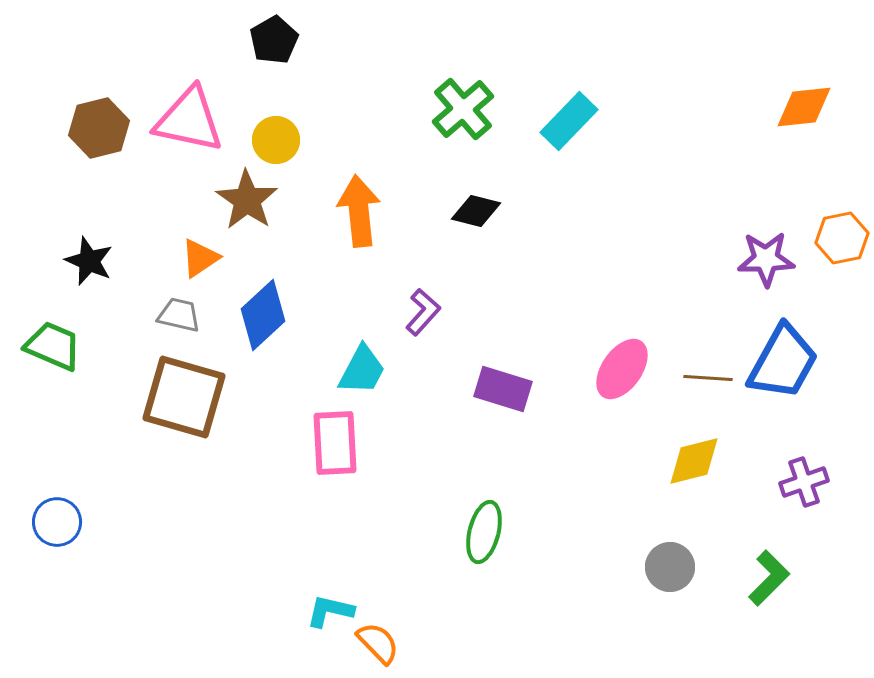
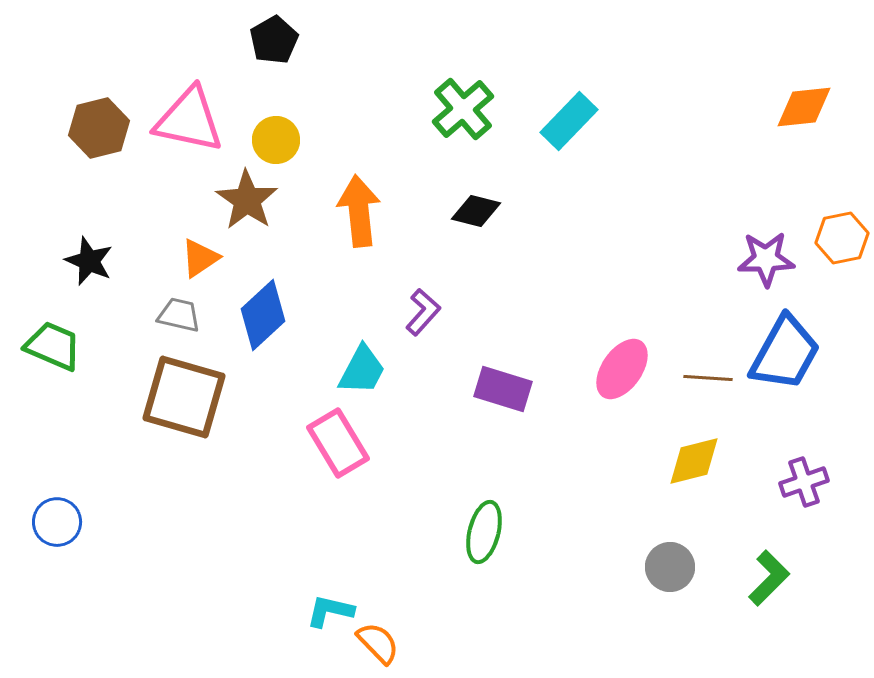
blue trapezoid: moved 2 px right, 9 px up
pink rectangle: moved 3 px right; rotated 28 degrees counterclockwise
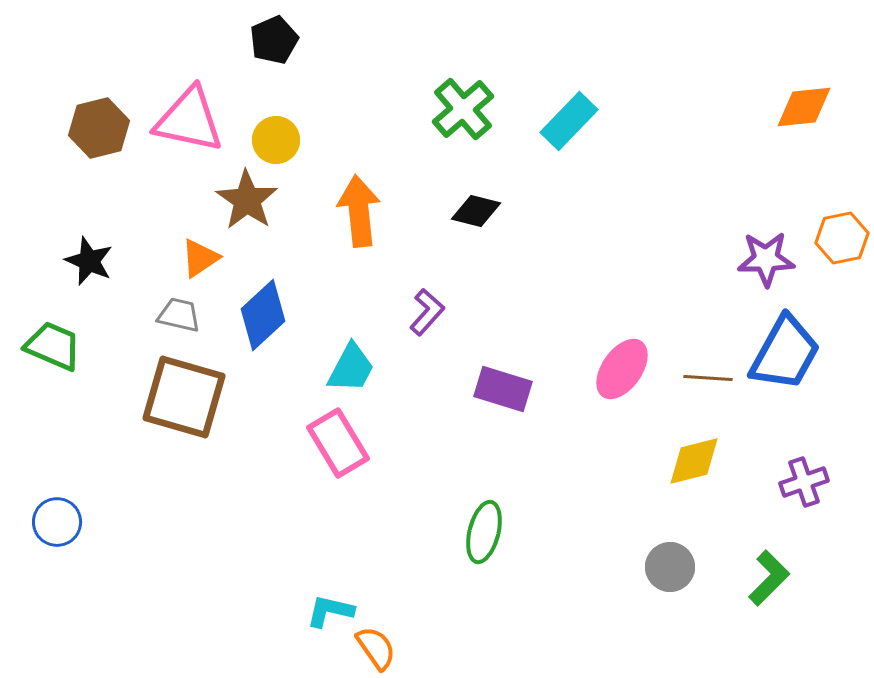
black pentagon: rotated 6 degrees clockwise
purple L-shape: moved 4 px right
cyan trapezoid: moved 11 px left, 2 px up
orange semicircle: moved 2 px left, 5 px down; rotated 9 degrees clockwise
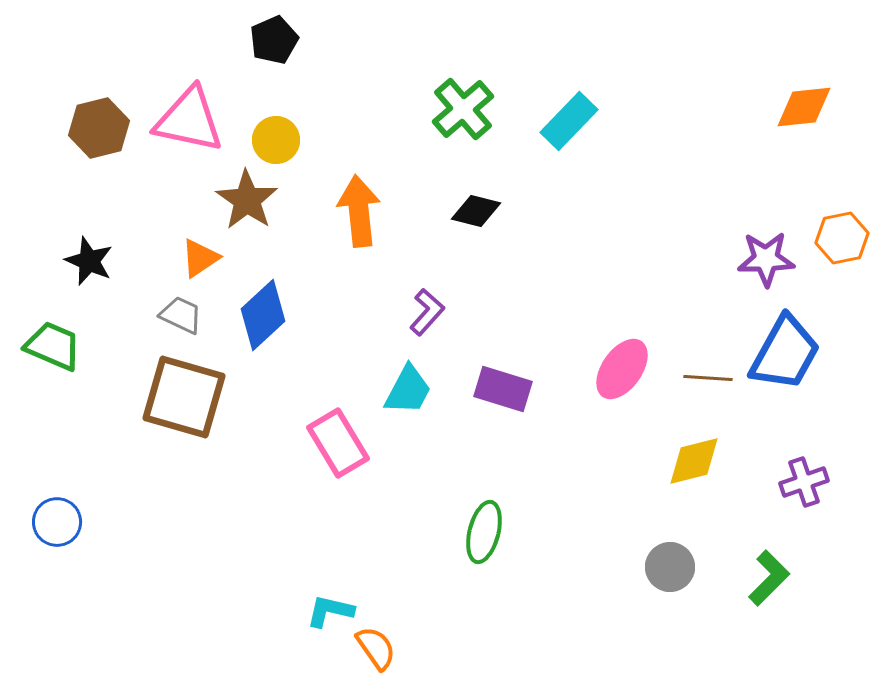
gray trapezoid: moved 2 px right; rotated 12 degrees clockwise
cyan trapezoid: moved 57 px right, 22 px down
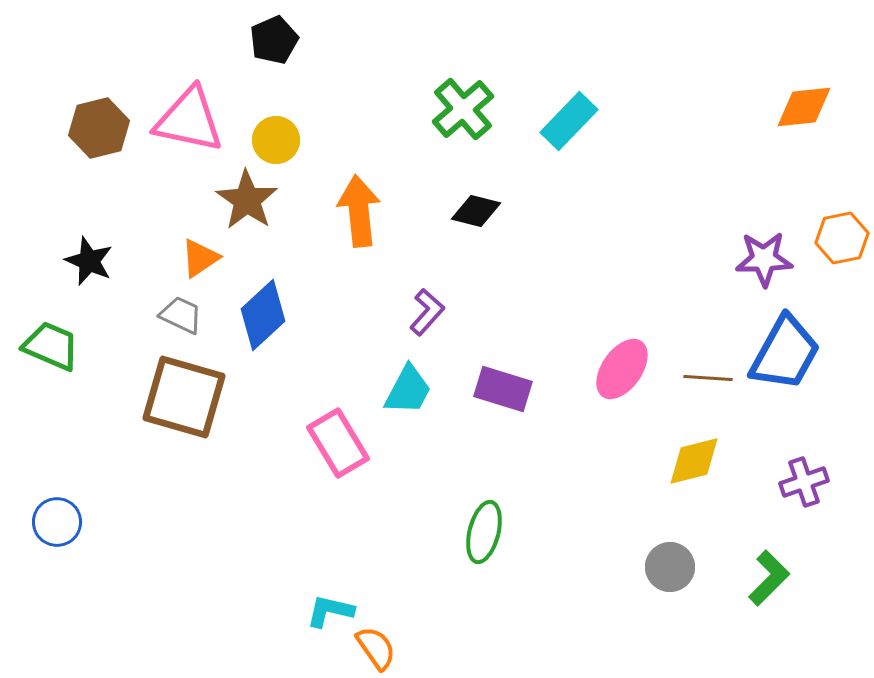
purple star: moved 2 px left
green trapezoid: moved 2 px left
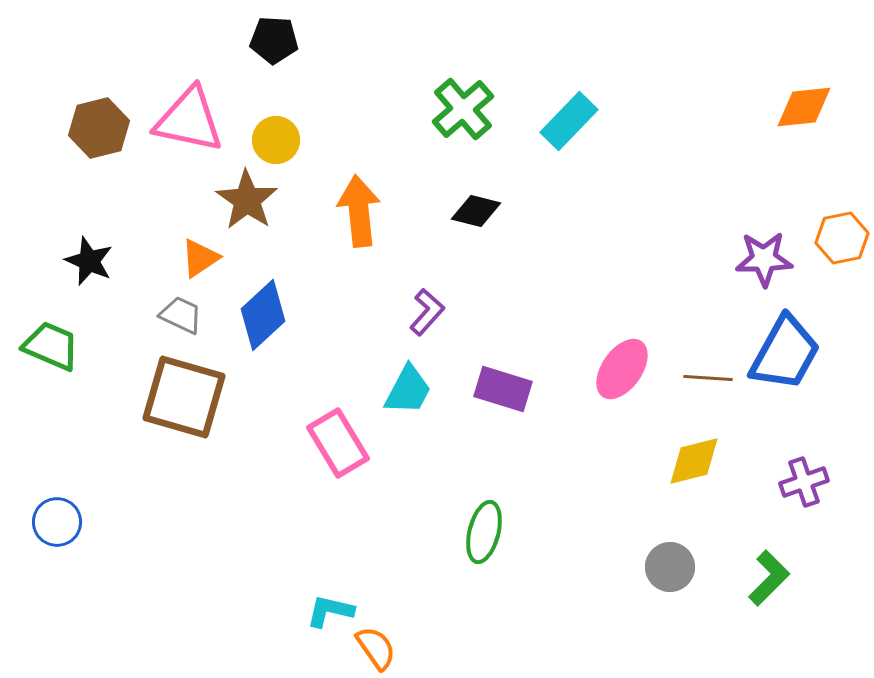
black pentagon: rotated 27 degrees clockwise
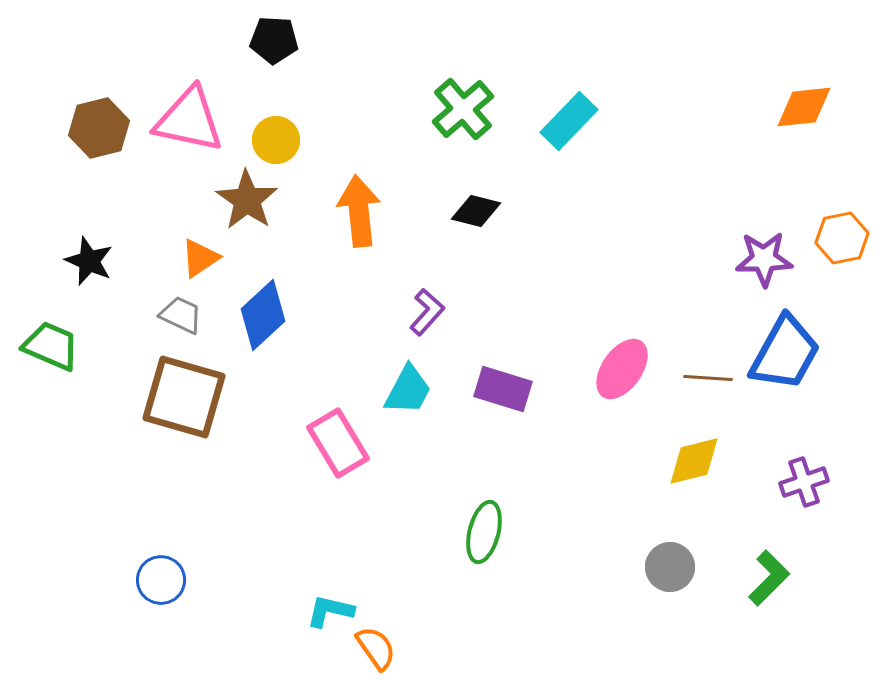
blue circle: moved 104 px right, 58 px down
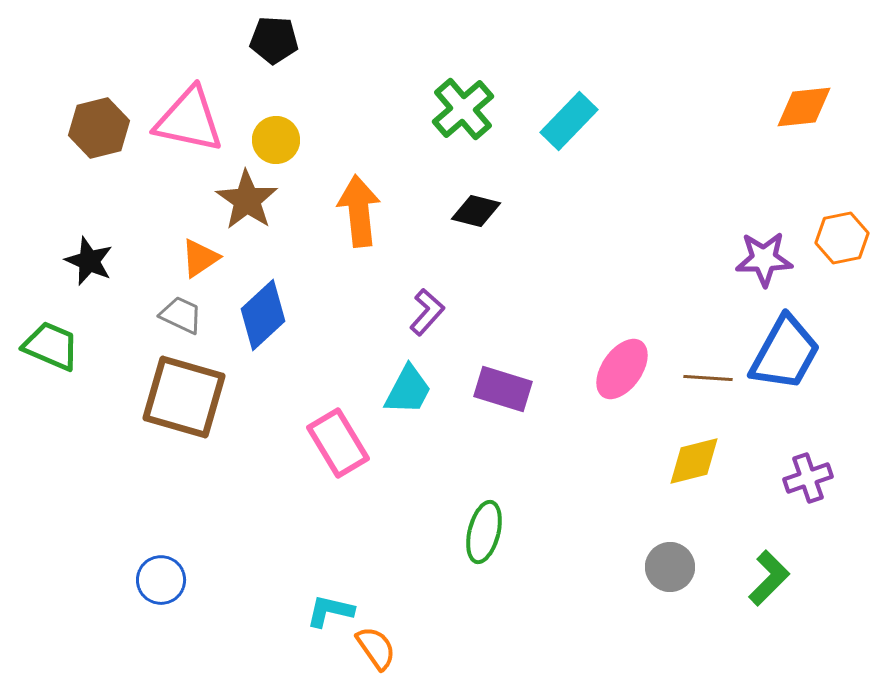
purple cross: moved 4 px right, 4 px up
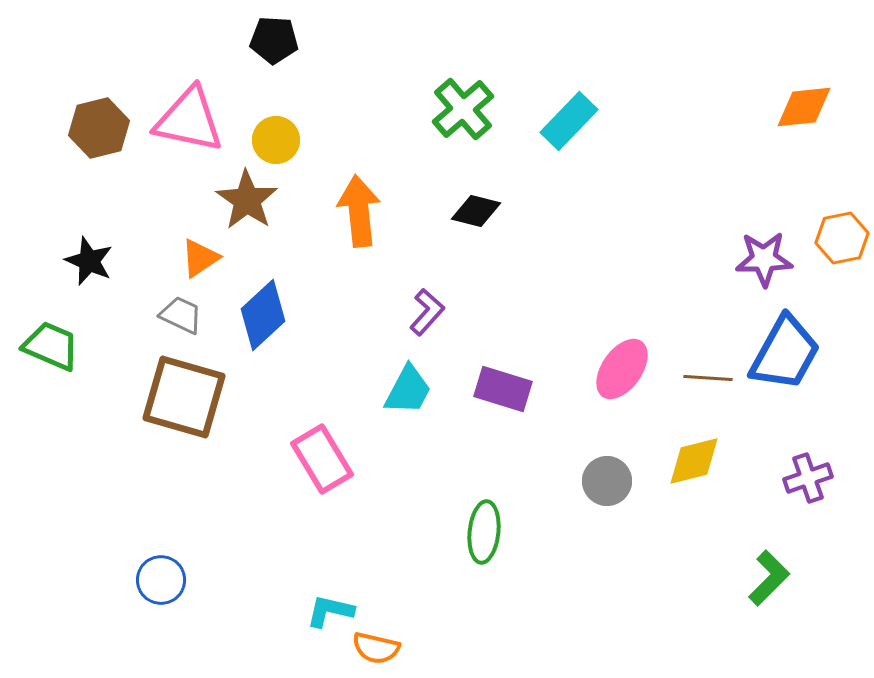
pink rectangle: moved 16 px left, 16 px down
green ellipse: rotated 8 degrees counterclockwise
gray circle: moved 63 px left, 86 px up
orange semicircle: rotated 138 degrees clockwise
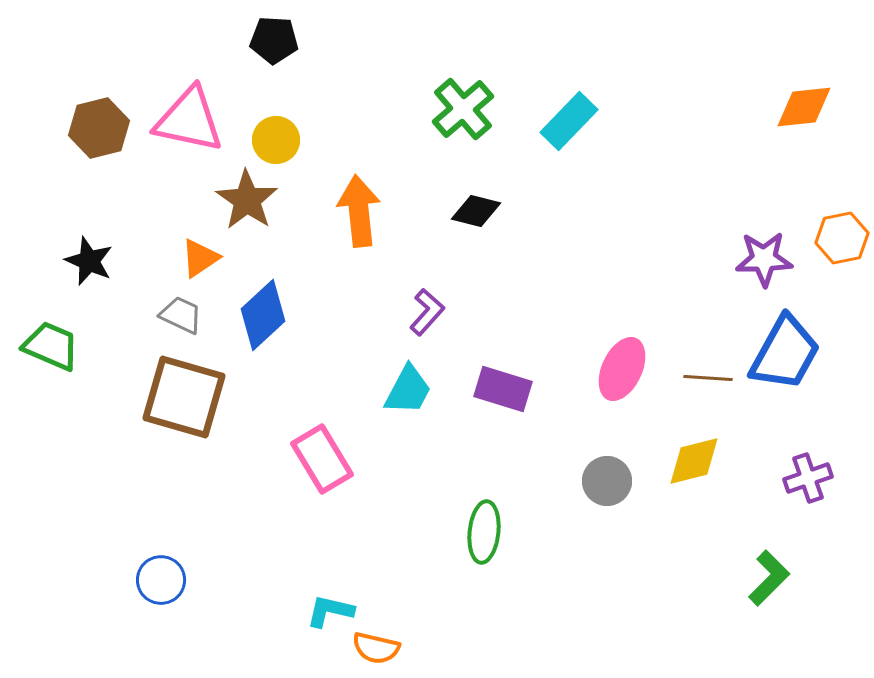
pink ellipse: rotated 10 degrees counterclockwise
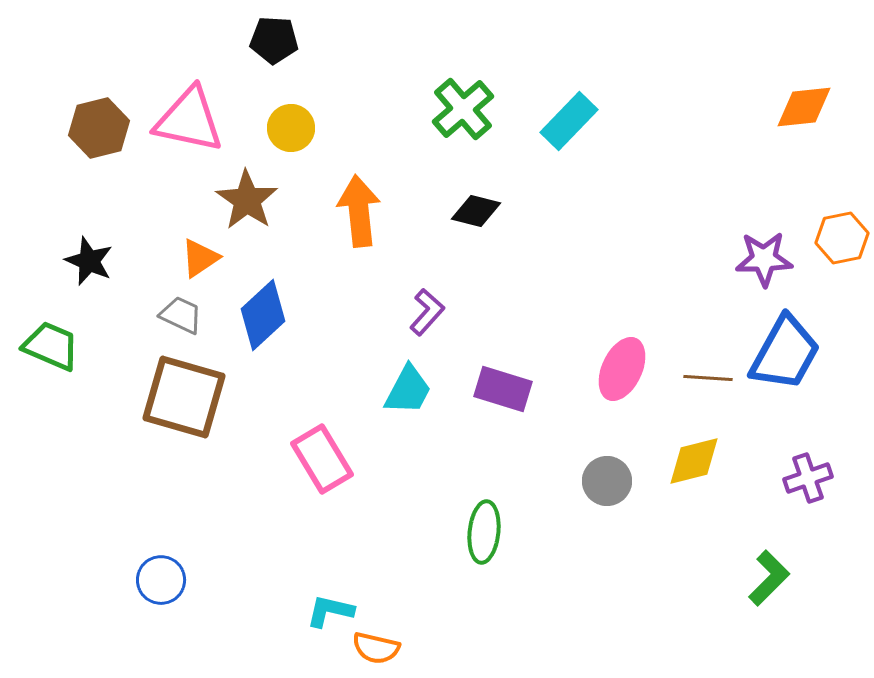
yellow circle: moved 15 px right, 12 px up
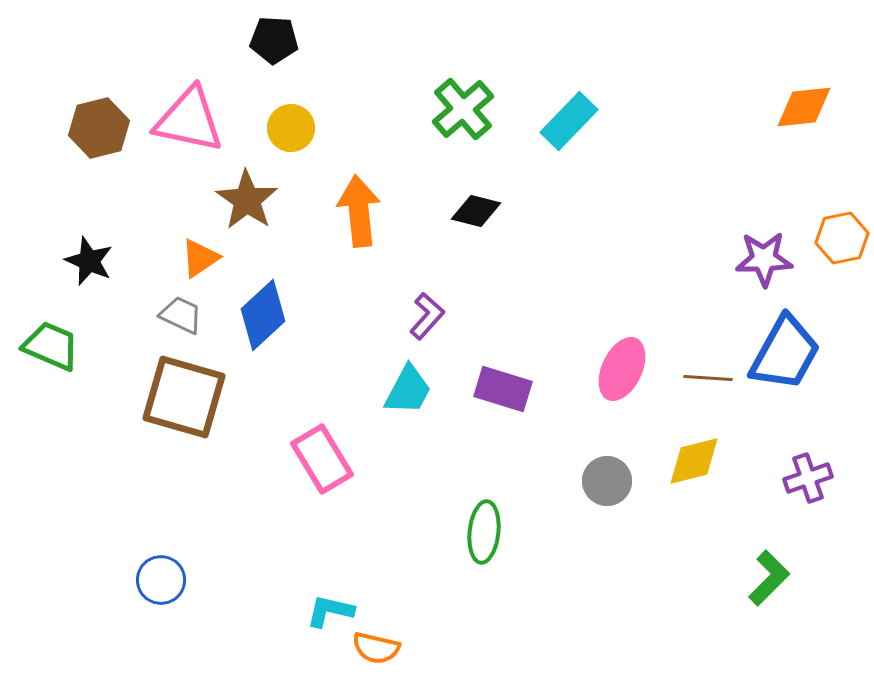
purple L-shape: moved 4 px down
